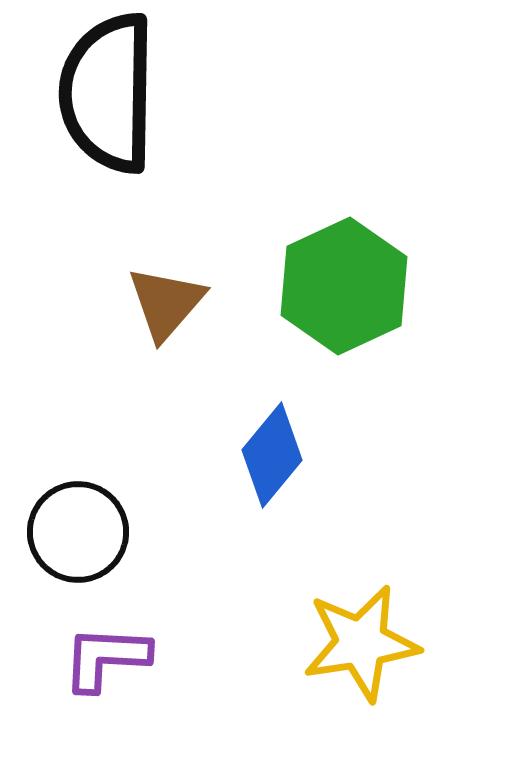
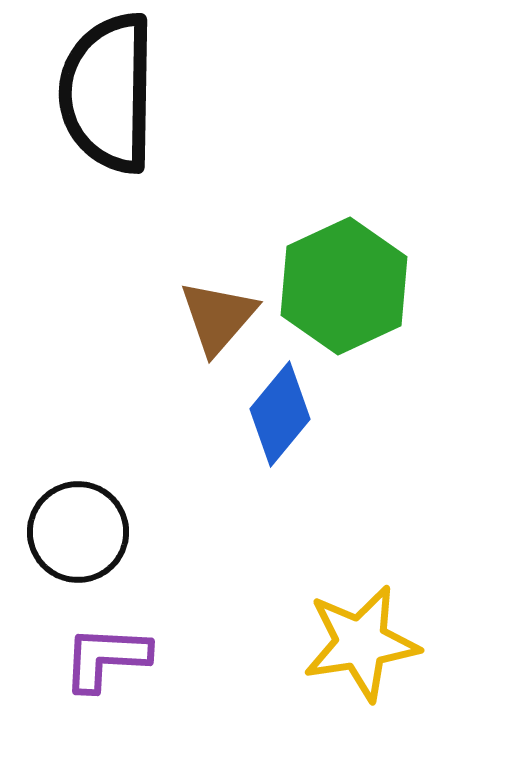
brown triangle: moved 52 px right, 14 px down
blue diamond: moved 8 px right, 41 px up
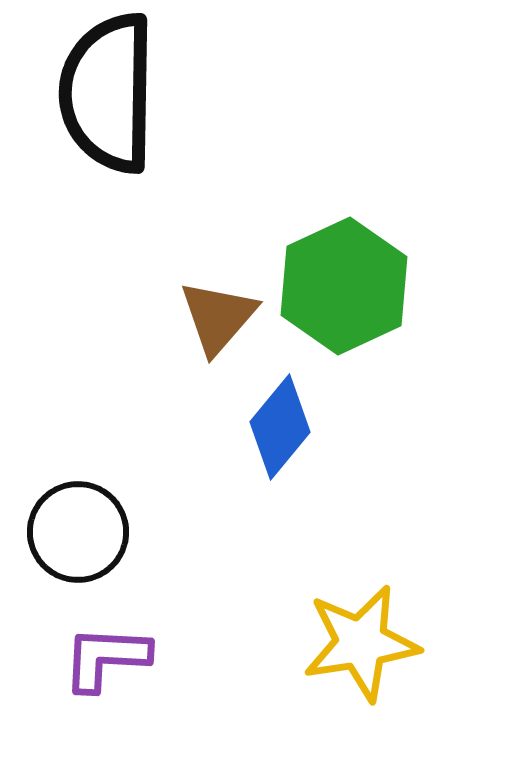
blue diamond: moved 13 px down
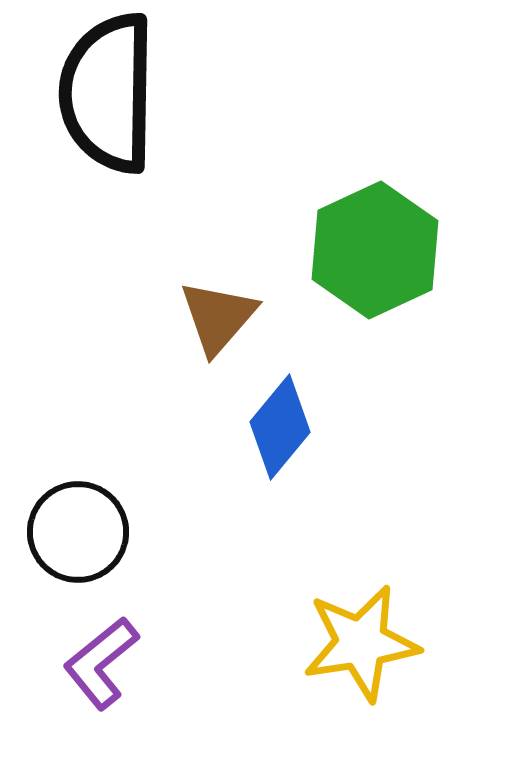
green hexagon: moved 31 px right, 36 px up
purple L-shape: moved 5 px left, 5 px down; rotated 42 degrees counterclockwise
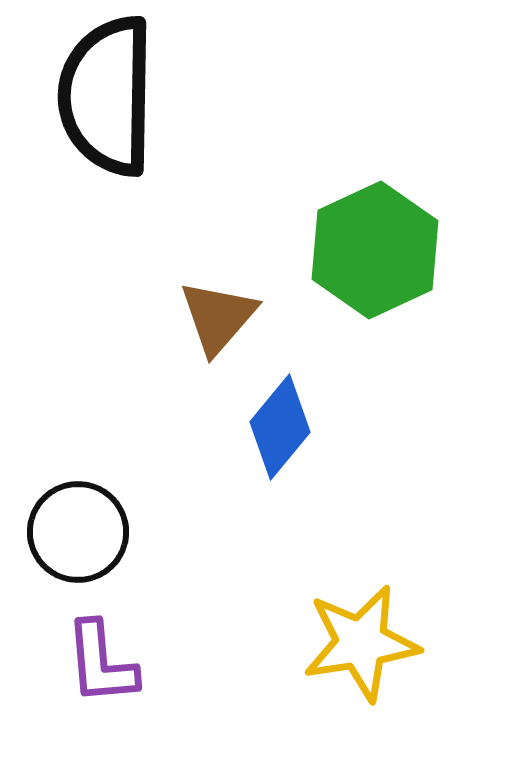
black semicircle: moved 1 px left, 3 px down
purple L-shape: rotated 56 degrees counterclockwise
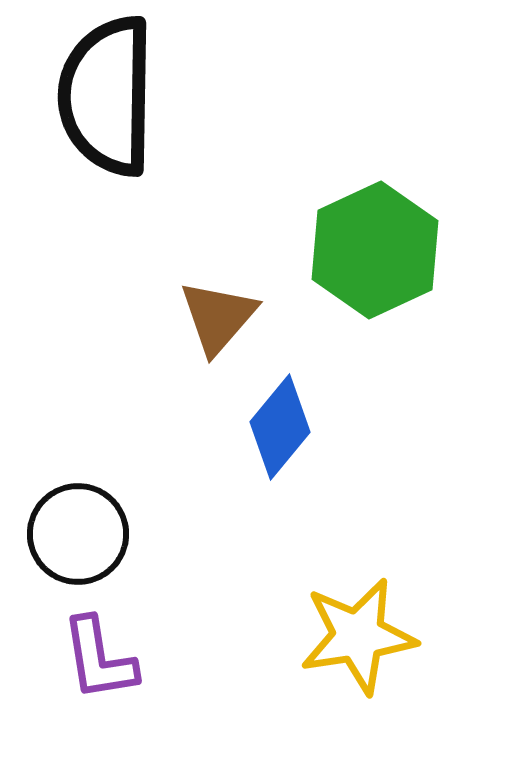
black circle: moved 2 px down
yellow star: moved 3 px left, 7 px up
purple L-shape: moved 2 px left, 4 px up; rotated 4 degrees counterclockwise
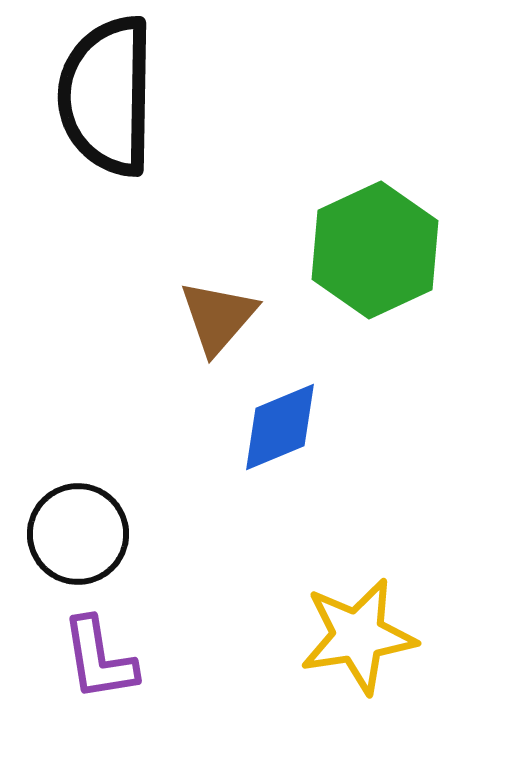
blue diamond: rotated 28 degrees clockwise
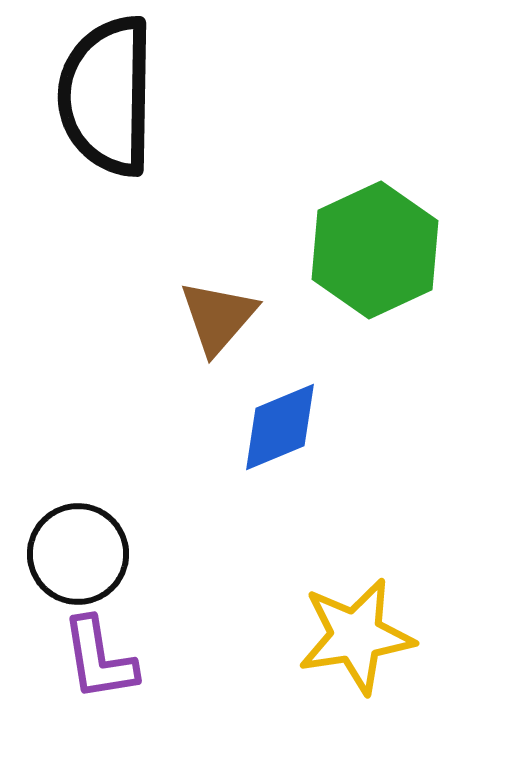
black circle: moved 20 px down
yellow star: moved 2 px left
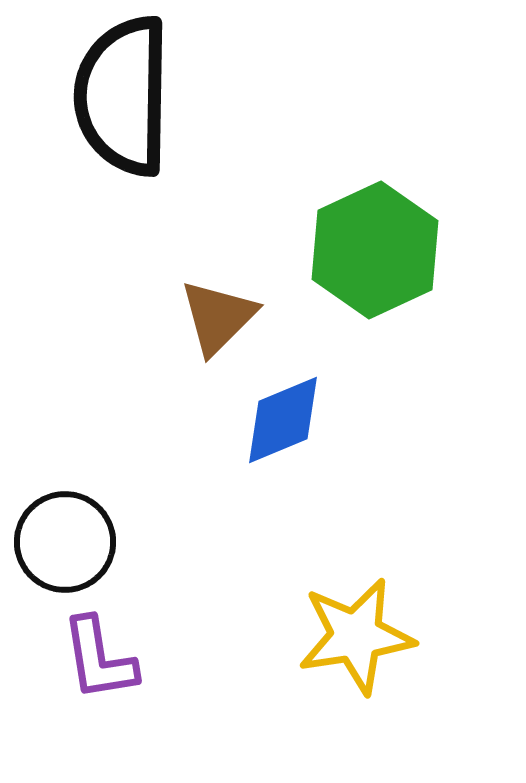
black semicircle: moved 16 px right
brown triangle: rotated 4 degrees clockwise
blue diamond: moved 3 px right, 7 px up
black circle: moved 13 px left, 12 px up
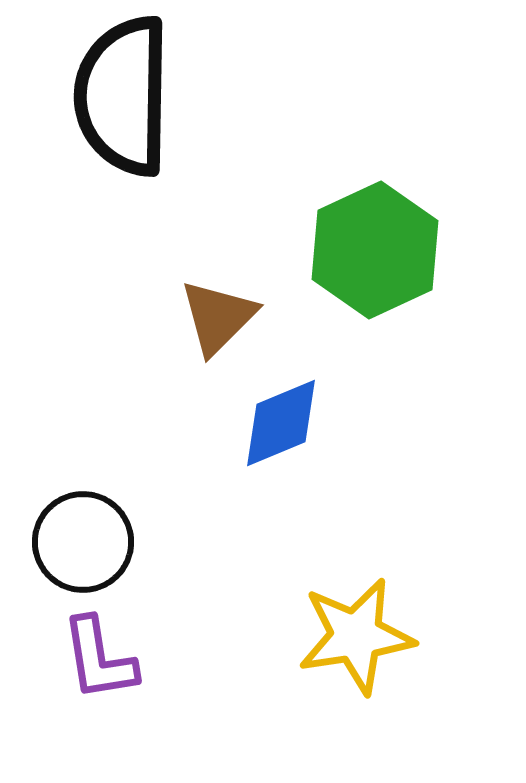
blue diamond: moved 2 px left, 3 px down
black circle: moved 18 px right
